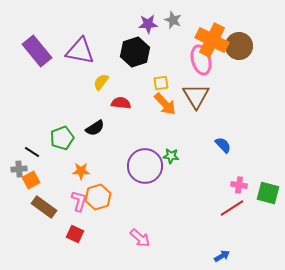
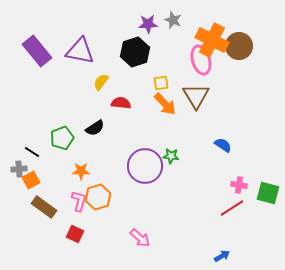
blue semicircle: rotated 12 degrees counterclockwise
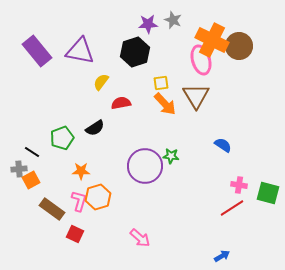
red semicircle: rotated 18 degrees counterclockwise
brown rectangle: moved 8 px right, 2 px down
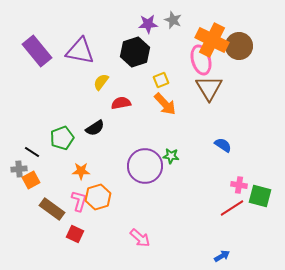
yellow square: moved 3 px up; rotated 14 degrees counterclockwise
brown triangle: moved 13 px right, 8 px up
green square: moved 8 px left, 3 px down
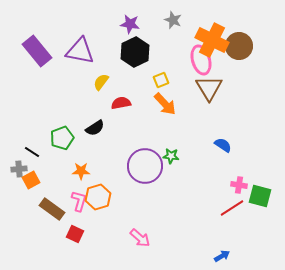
purple star: moved 18 px left; rotated 12 degrees clockwise
black hexagon: rotated 8 degrees counterclockwise
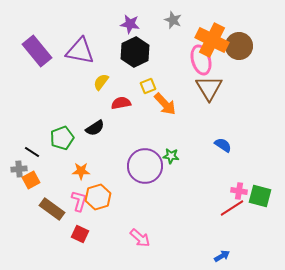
yellow square: moved 13 px left, 6 px down
pink cross: moved 6 px down
red square: moved 5 px right
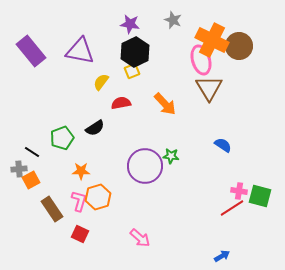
purple rectangle: moved 6 px left
yellow square: moved 16 px left, 15 px up
brown rectangle: rotated 20 degrees clockwise
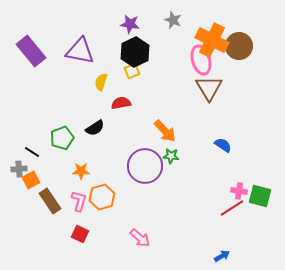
yellow semicircle: rotated 18 degrees counterclockwise
orange arrow: moved 27 px down
orange hexagon: moved 4 px right
brown rectangle: moved 2 px left, 8 px up
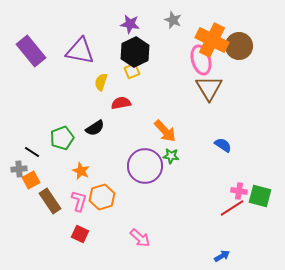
orange star: rotated 24 degrees clockwise
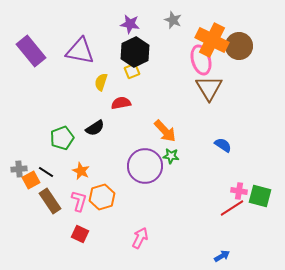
black line: moved 14 px right, 20 px down
pink arrow: rotated 105 degrees counterclockwise
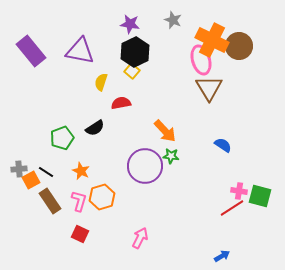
yellow square: rotated 28 degrees counterclockwise
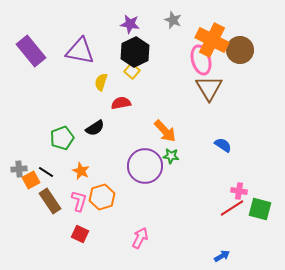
brown circle: moved 1 px right, 4 px down
green square: moved 13 px down
